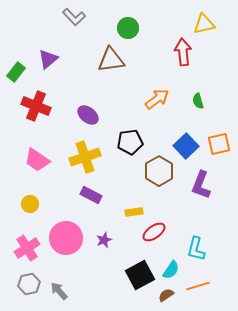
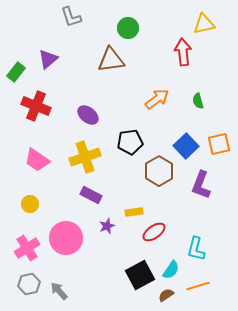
gray L-shape: moved 3 px left; rotated 25 degrees clockwise
purple star: moved 3 px right, 14 px up
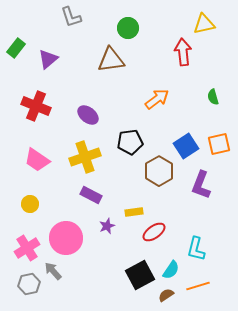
green rectangle: moved 24 px up
green semicircle: moved 15 px right, 4 px up
blue square: rotated 10 degrees clockwise
gray arrow: moved 6 px left, 20 px up
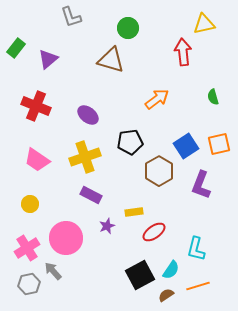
brown triangle: rotated 24 degrees clockwise
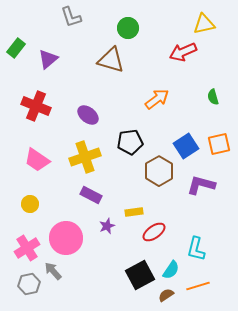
red arrow: rotated 108 degrees counterclockwise
purple L-shape: rotated 84 degrees clockwise
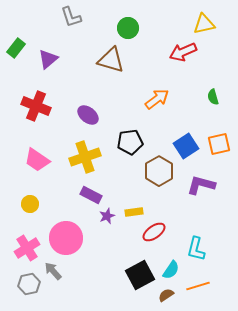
purple star: moved 10 px up
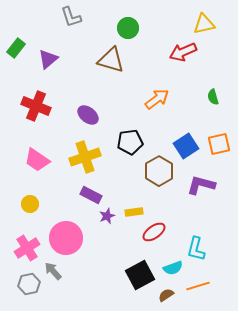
cyan semicircle: moved 2 px right, 2 px up; rotated 36 degrees clockwise
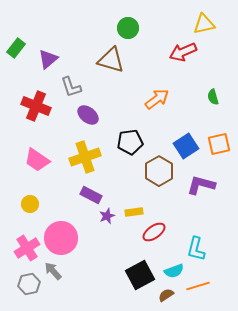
gray L-shape: moved 70 px down
pink circle: moved 5 px left
cyan semicircle: moved 1 px right, 3 px down
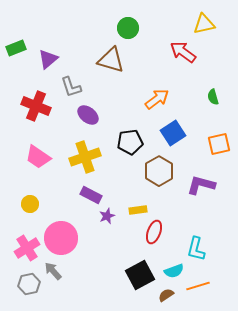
green rectangle: rotated 30 degrees clockwise
red arrow: rotated 60 degrees clockwise
blue square: moved 13 px left, 13 px up
pink trapezoid: moved 1 px right, 3 px up
yellow rectangle: moved 4 px right, 2 px up
red ellipse: rotated 35 degrees counterclockwise
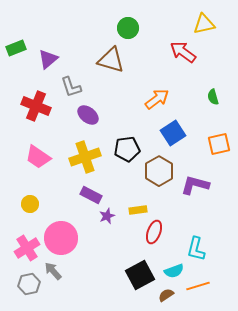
black pentagon: moved 3 px left, 7 px down
purple L-shape: moved 6 px left
